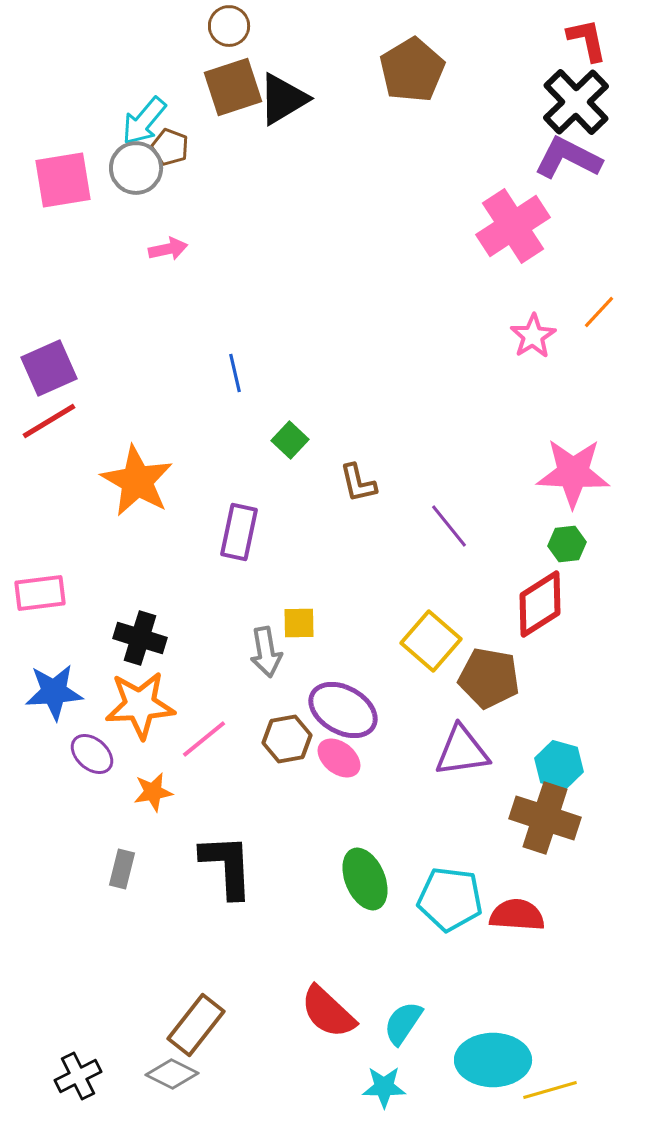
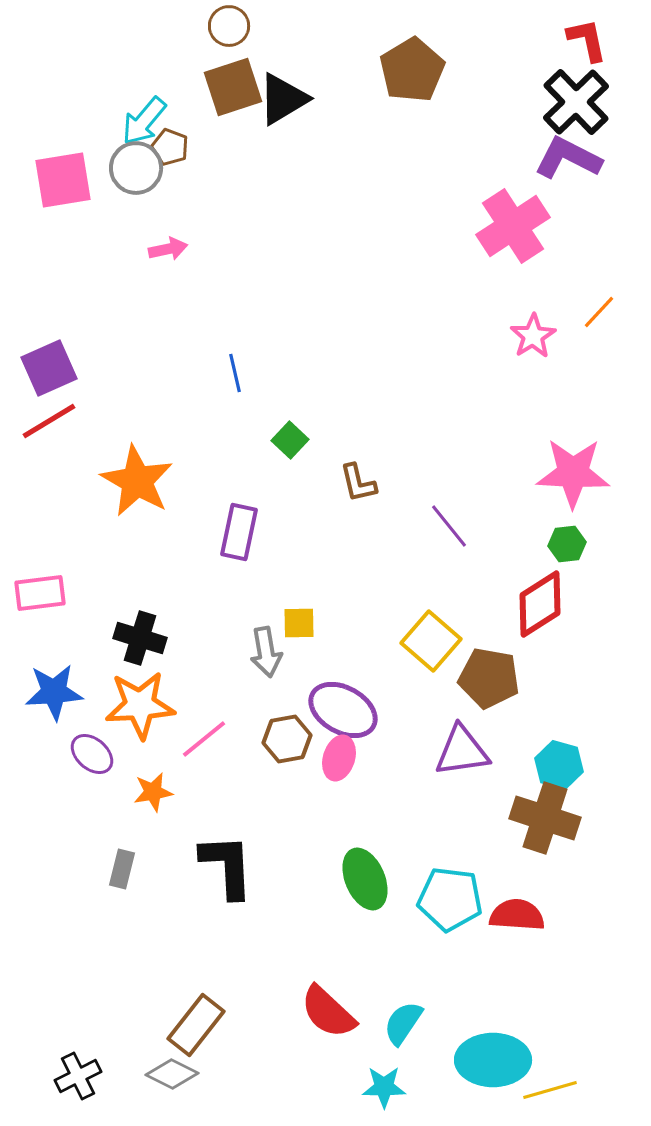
pink ellipse at (339, 758): rotated 69 degrees clockwise
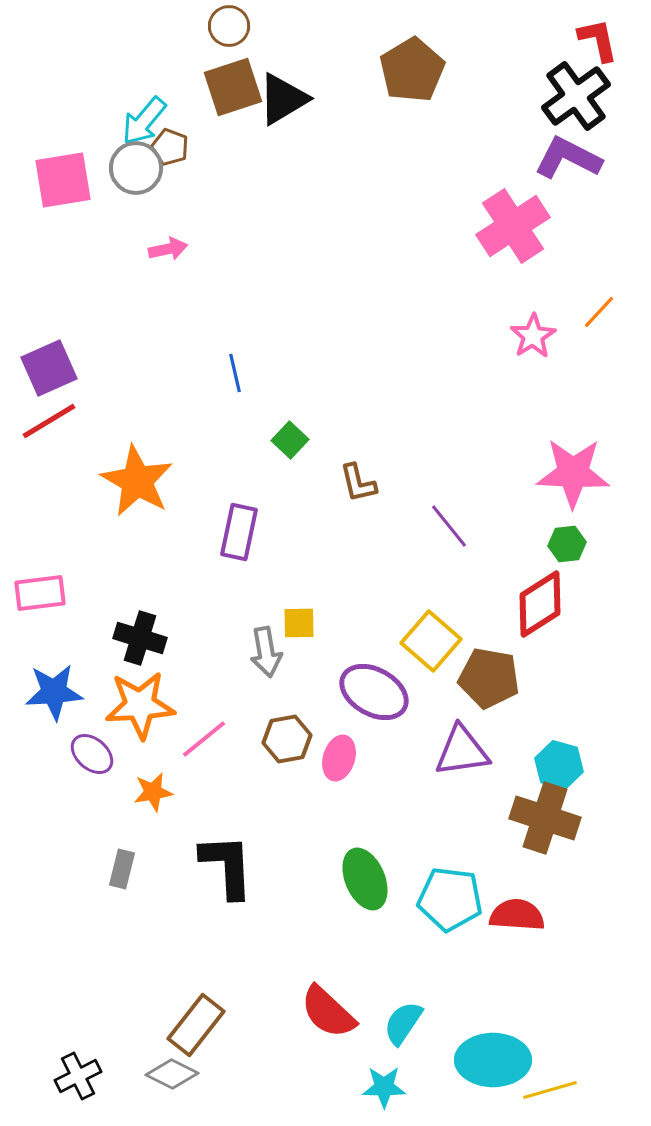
red L-shape at (587, 40): moved 11 px right
black cross at (576, 102): moved 6 px up; rotated 8 degrees clockwise
purple ellipse at (343, 710): moved 31 px right, 18 px up
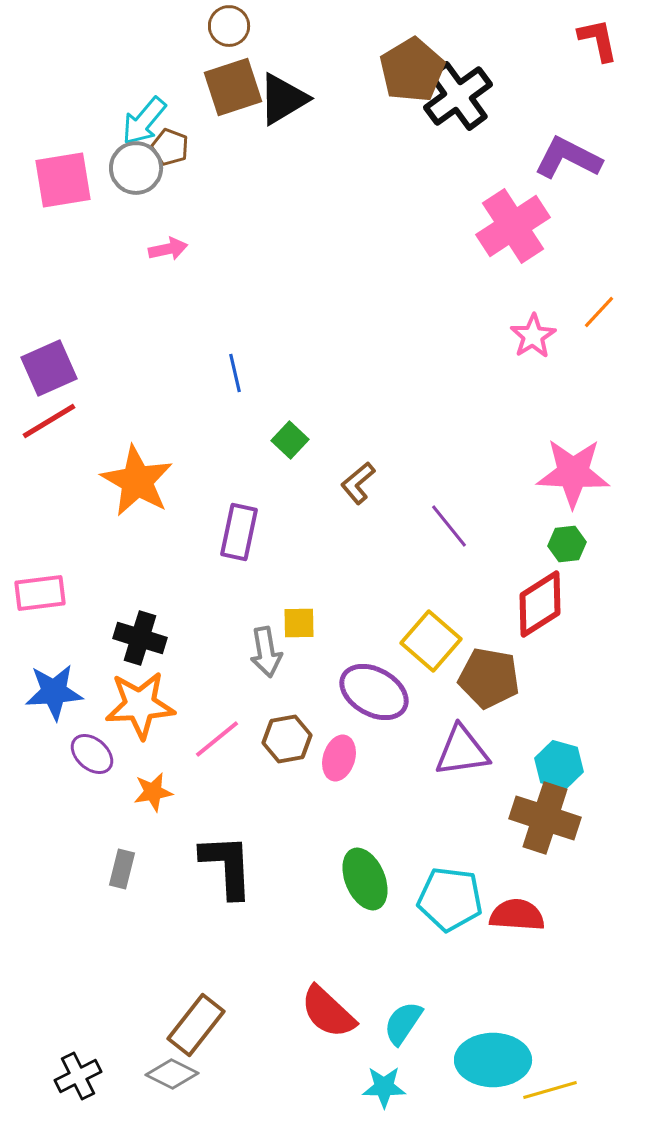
black cross at (576, 96): moved 118 px left
brown L-shape at (358, 483): rotated 63 degrees clockwise
pink line at (204, 739): moved 13 px right
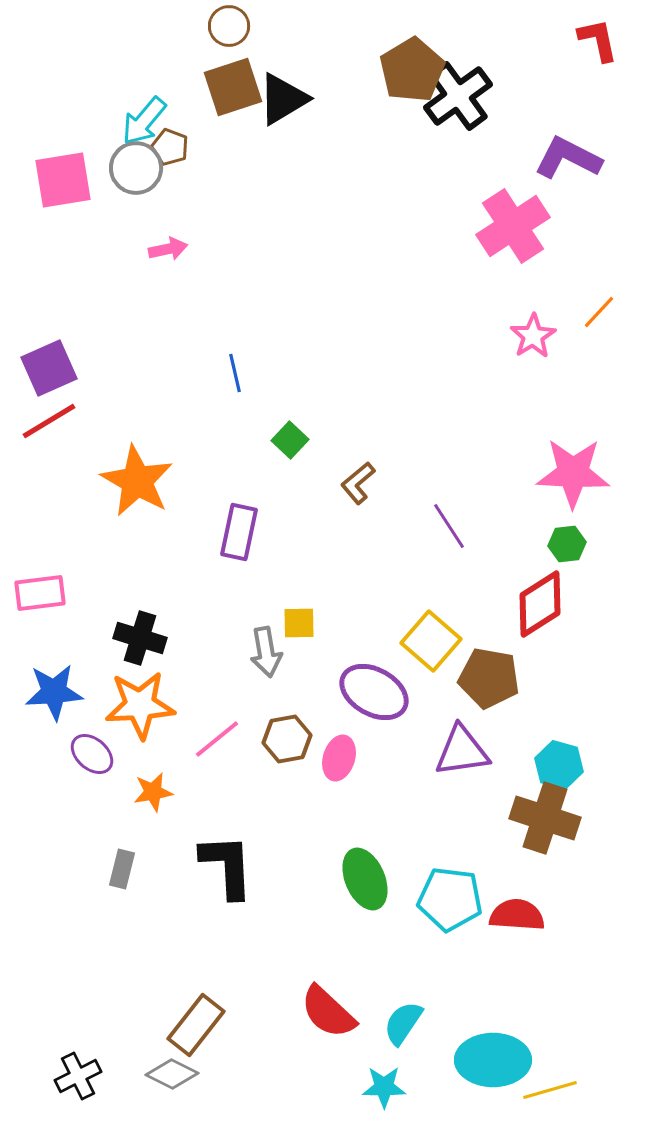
purple line at (449, 526): rotated 6 degrees clockwise
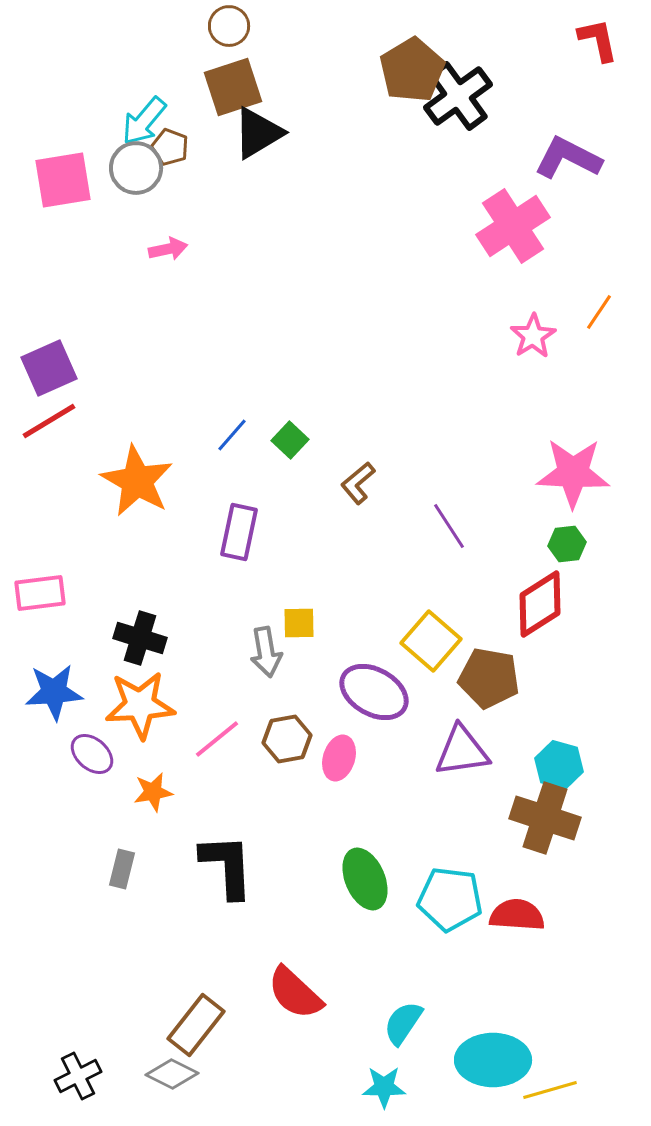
black triangle at (283, 99): moved 25 px left, 34 px down
orange line at (599, 312): rotated 9 degrees counterclockwise
blue line at (235, 373): moved 3 px left, 62 px down; rotated 54 degrees clockwise
red semicircle at (328, 1012): moved 33 px left, 19 px up
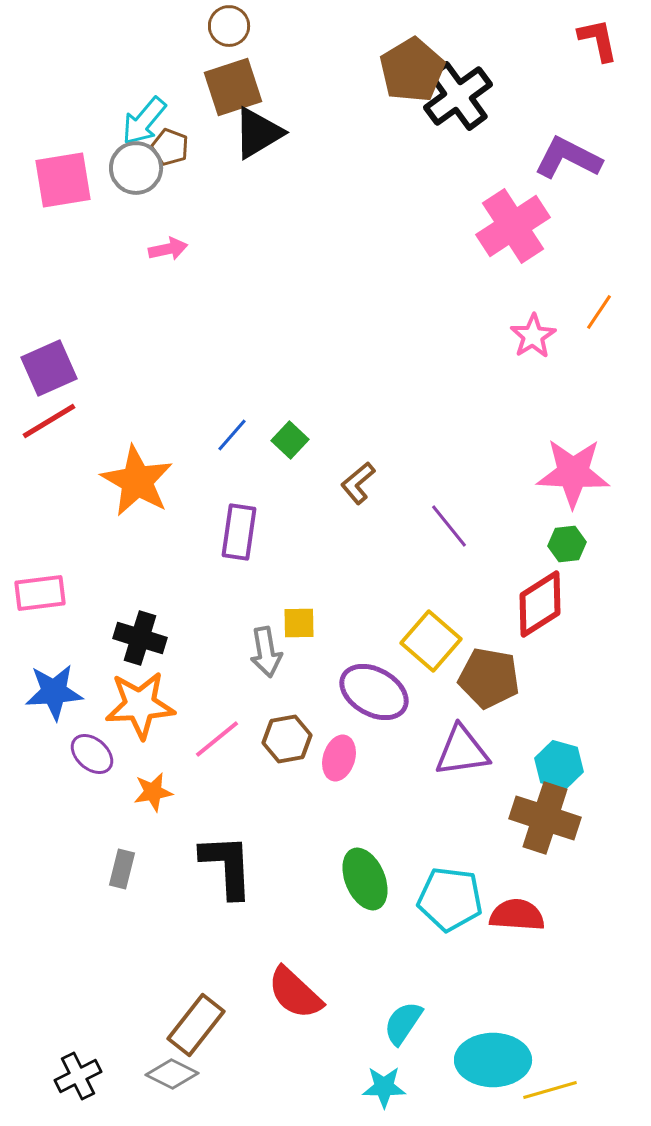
purple line at (449, 526): rotated 6 degrees counterclockwise
purple rectangle at (239, 532): rotated 4 degrees counterclockwise
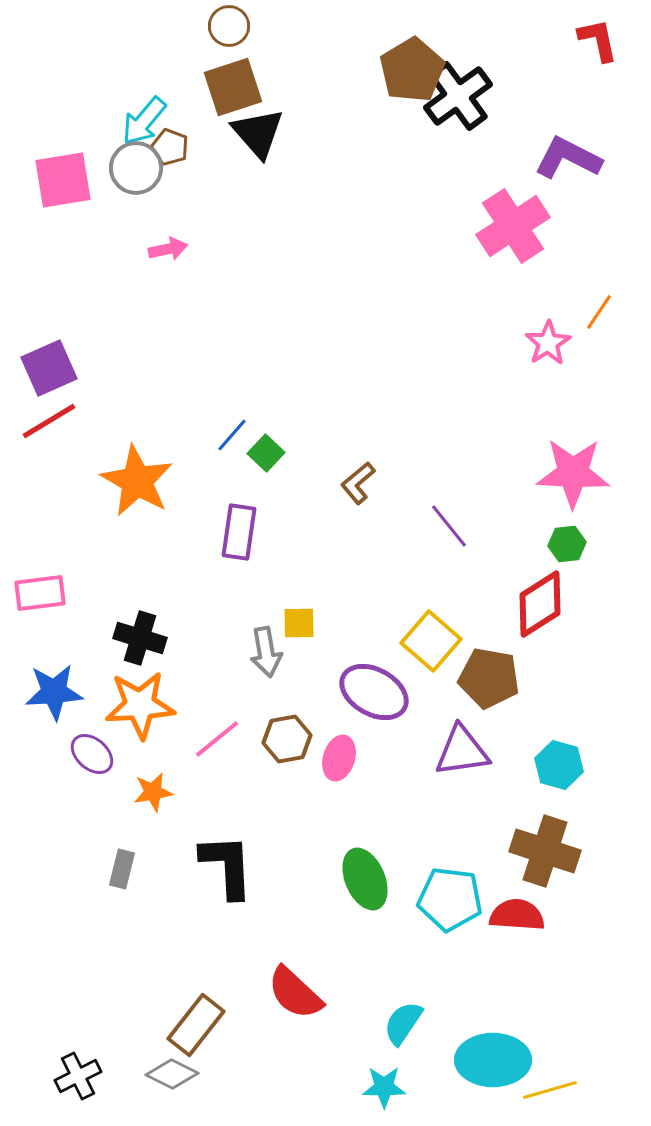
black triangle at (258, 133): rotated 40 degrees counterclockwise
pink star at (533, 336): moved 15 px right, 7 px down
green square at (290, 440): moved 24 px left, 13 px down
brown cross at (545, 818): moved 33 px down
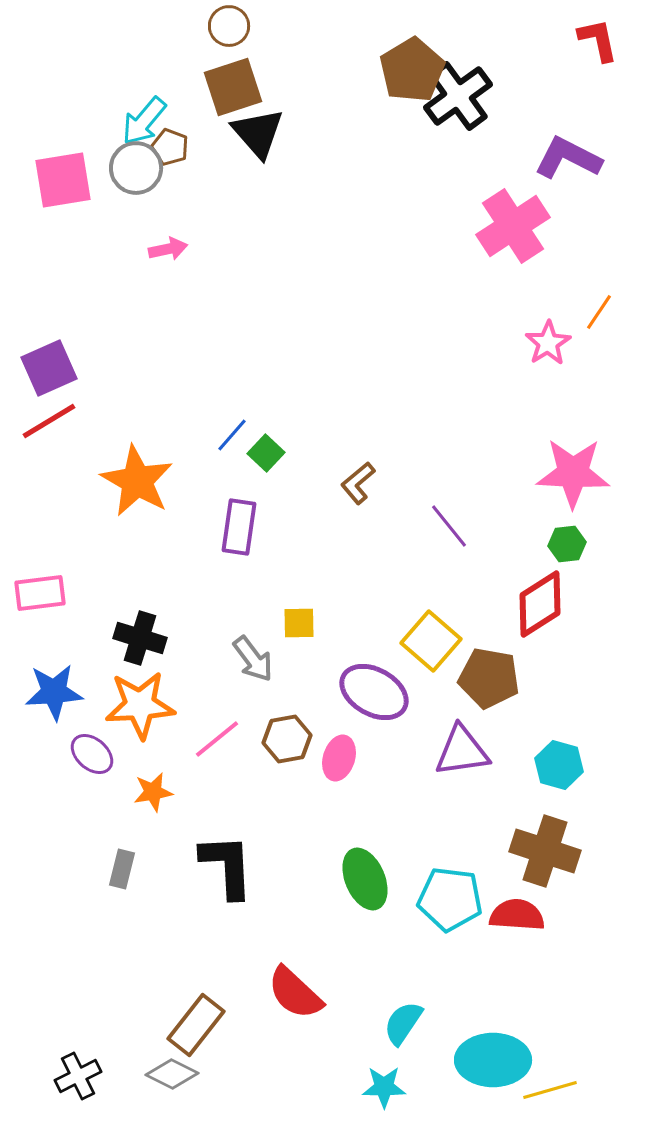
purple rectangle at (239, 532): moved 5 px up
gray arrow at (266, 652): moved 13 px left, 7 px down; rotated 27 degrees counterclockwise
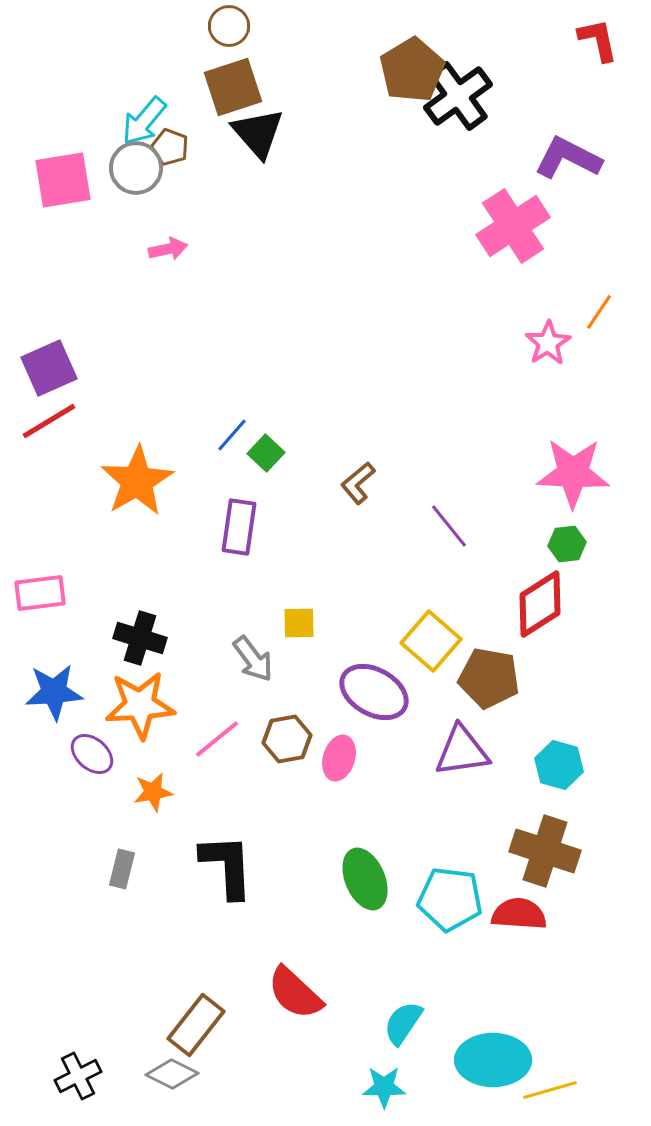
orange star at (137, 481): rotated 12 degrees clockwise
red semicircle at (517, 915): moved 2 px right, 1 px up
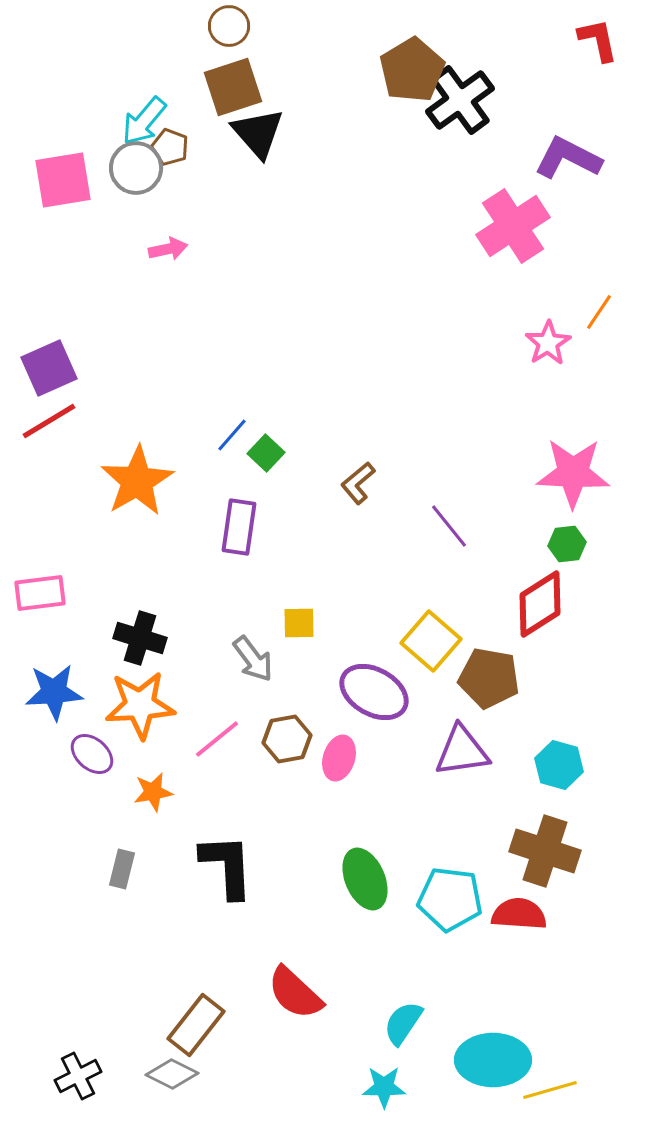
black cross at (458, 96): moved 2 px right, 4 px down
